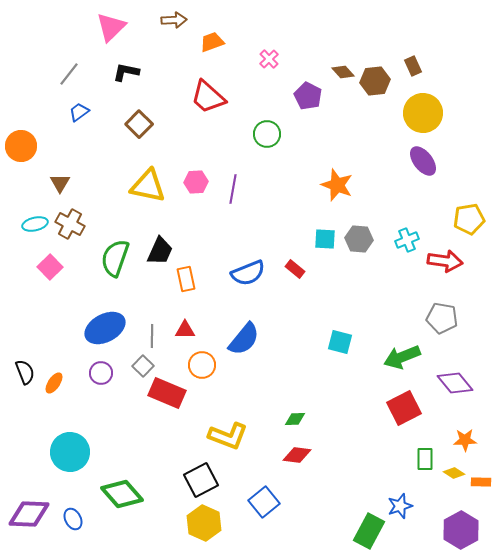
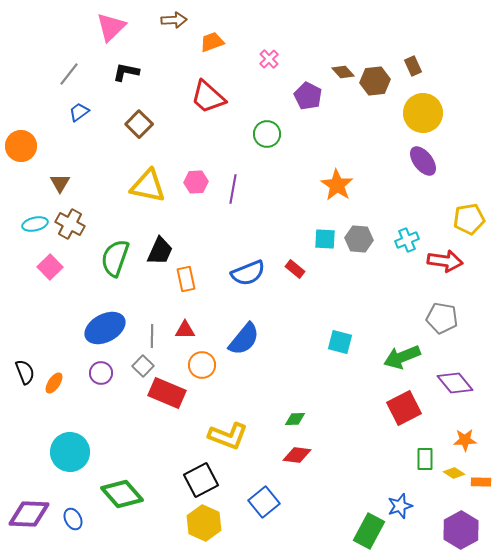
orange star at (337, 185): rotated 12 degrees clockwise
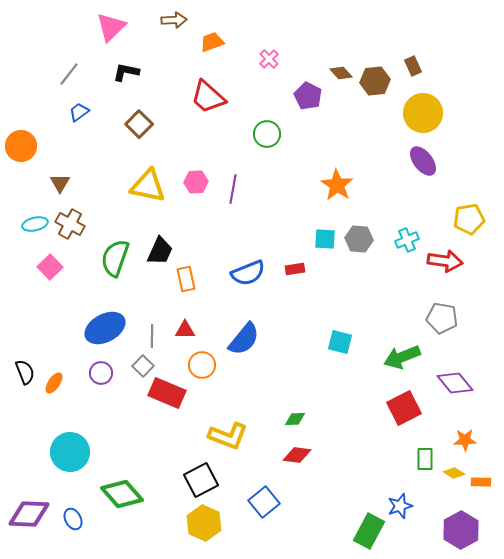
brown diamond at (343, 72): moved 2 px left, 1 px down
red rectangle at (295, 269): rotated 48 degrees counterclockwise
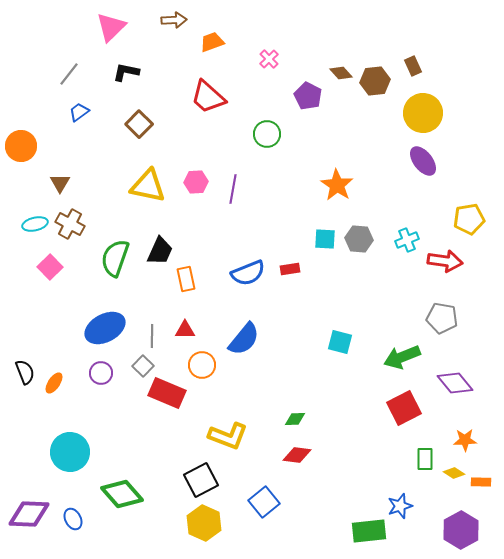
red rectangle at (295, 269): moved 5 px left
green rectangle at (369, 531): rotated 56 degrees clockwise
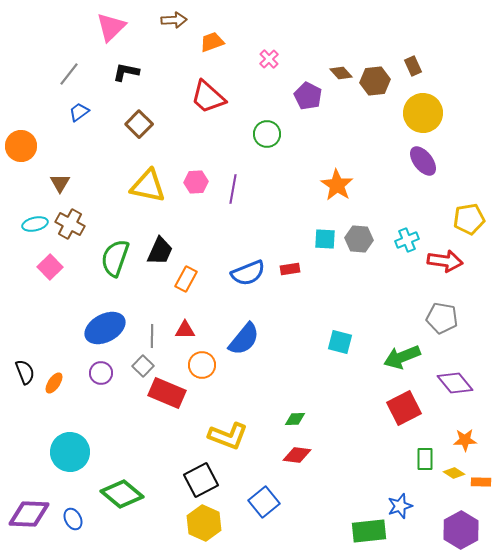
orange rectangle at (186, 279): rotated 40 degrees clockwise
green diamond at (122, 494): rotated 9 degrees counterclockwise
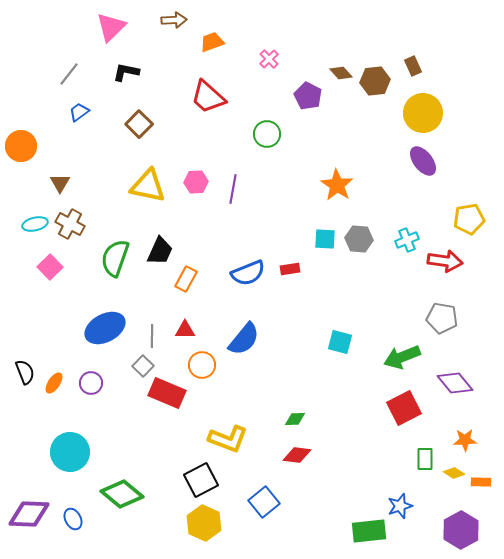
purple circle at (101, 373): moved 10 px left, 10 px down
yellow L-shape at (228, 436): moved 3 px down
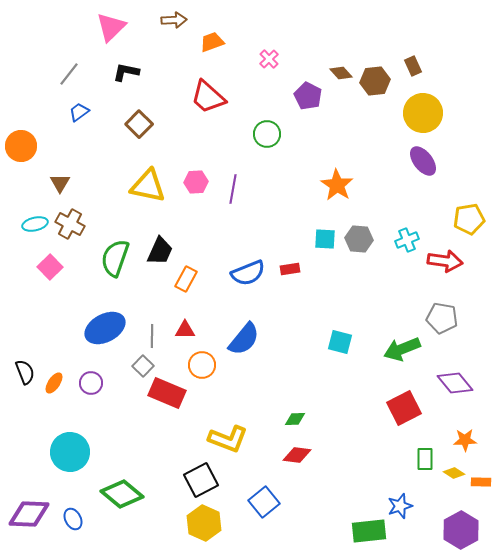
green arrow at (402, 357): moved 8 px up
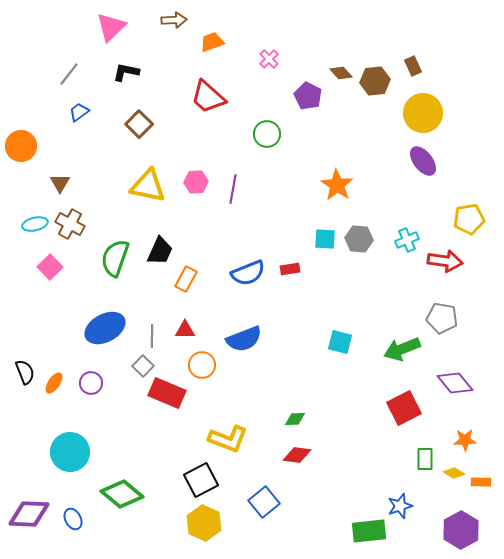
blue semicircle at (244, 339): rotated 30 degrees clockwise
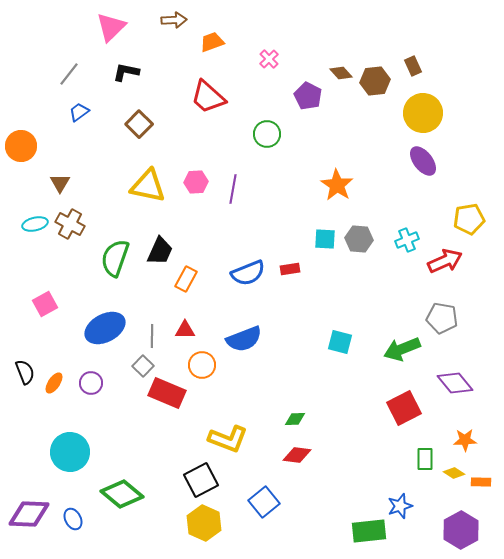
red arrow at (445, 261): rotated 32 degrees counterclockwise
pink square at (50, 267): moved 5 px left, 37 px down; rotated 15 degrees clockwise
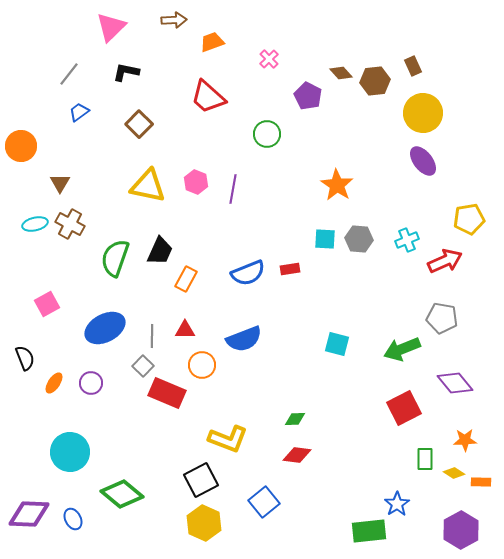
pink hexagon at (196, 182): rotated 25 degrees clockwise
pink square at (45, 304): moved 2 px right
cyan square at (340, 342): moved 3 px left, 2 px down
black semicircle at (25, 372): moved 14 px up
blue star at (400, 506): moved 3 px left, 2 px up; rotated 15 degrees counterclockwise
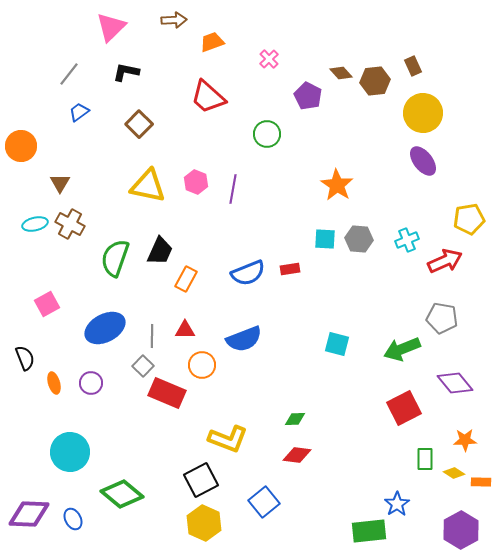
orange ellipse at (54, 383): rotated 50 degrees counterclockwise
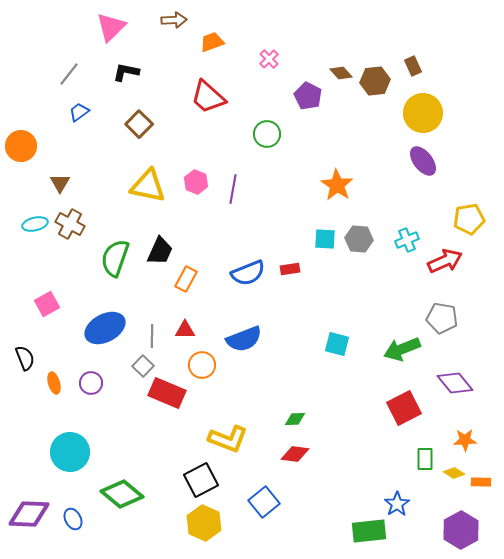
red diamond at (297, 455): moved 2 px left, 1 px up
